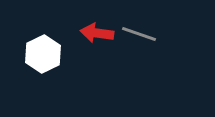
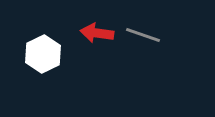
gray line: moved 4 px right, 1 px down
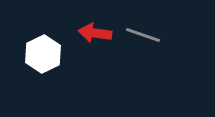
red arrow: moved 2 px left
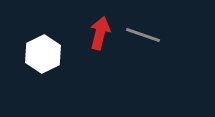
red arrow: moved 5 px right; rotated 96 degrees clockwise
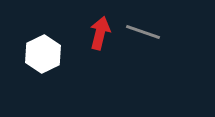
gray line: moved 3 px up
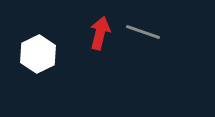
white hexagon: moved 5 px left
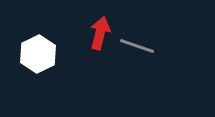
gray line: moved 6 px left, 14 px down
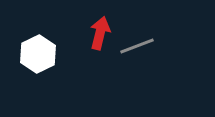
gray line: rotated 40 degrees counterclockwise
